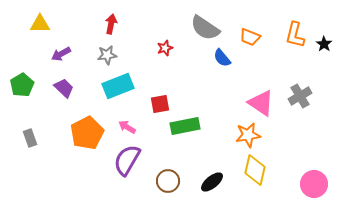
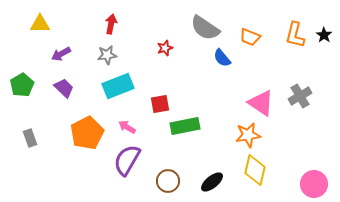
black star: moved 9 px up
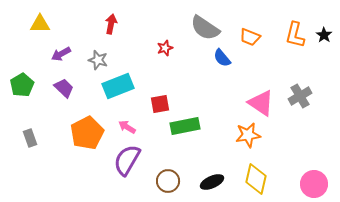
gray star: moved 9 px left, 5 px down; rotated 24 degrees clockwise
yellow diamond: moved 1 px right, 9 px down
black ellipse: rotated 15 degrees clockwise
